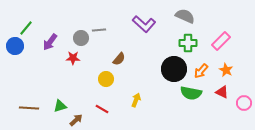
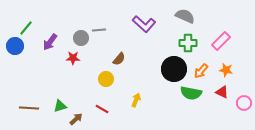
orange star: rotated 16 degrees counterclockwise
brown arrow: moved 1 px up
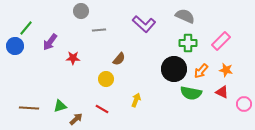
gray circle: moved 27 px up
pink circle: moved 1 px down
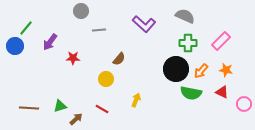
black circle: moved 2 px right
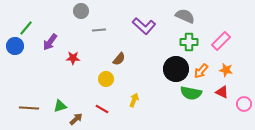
purple L-shape: moved 2 px down
green cross: moved 1 px right, 1 px up
yellow arrow: moved 2 px left
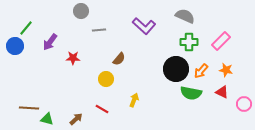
green triangle: moved 13 px left, 13 px down; rotated 32 degrees clockwise
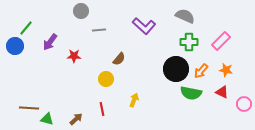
red star: moved 1 px right, 2 px up
red line: rotated 48 degrees clockwise
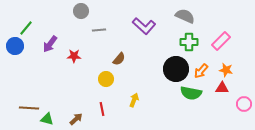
purple arrow: moved 2 px down
red triangle: moved 4 px up; rotated 24 degrees counterclockwise
